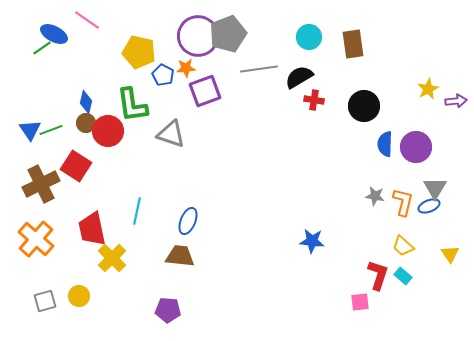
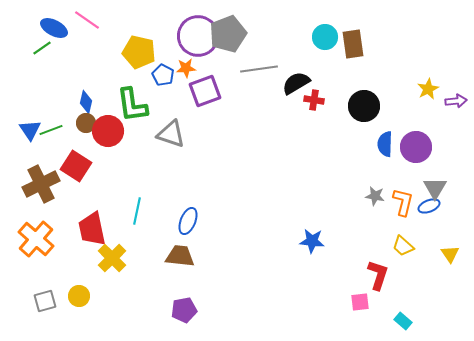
blue ellipse at (54, 34): moved 6 px up
cyan circle at (309, 37): moved 16 px right
black semicircle at (299, 77): moved 3 px left, 6 px down
cyan rectangle at (403, 276): moved 45 px down
purple pentagon at (168, 310): moved 16 px right; rotated 15 degrees counterclockwise
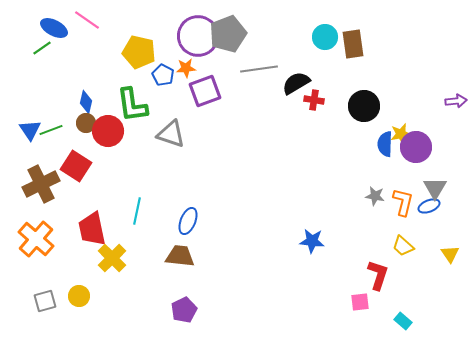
yellow star at (428, 89): moved 27 px left, 45 px down; rotated 15 degrees clockwise
purple pentagon at (184, 310): rotated 15 degrees counterclockwise
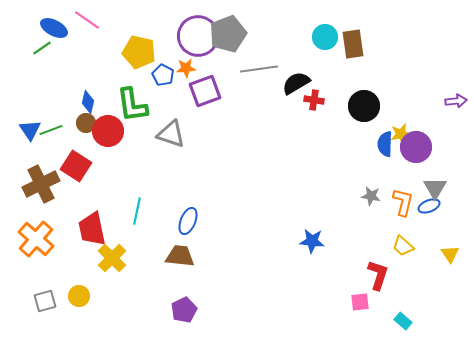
blue diamond at (86, 102): moved 2 px right
gray star at (375, 196): moved 4 px left
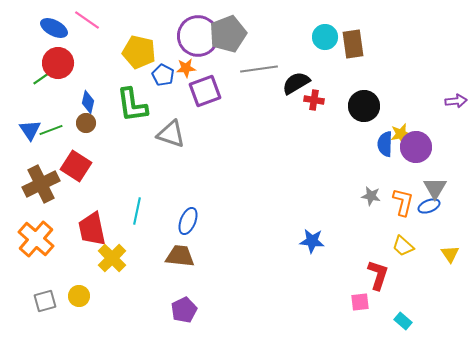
green line at (42, 48): moved 30 px down
red circle at (108, 131): moved 50 px left, 68 px up
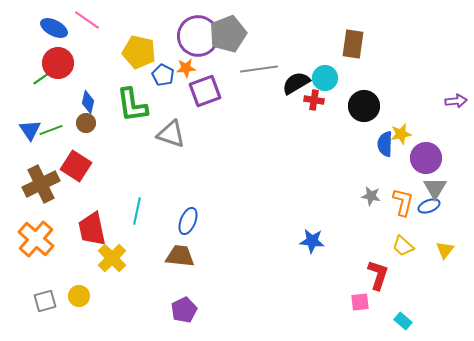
cyan circle at (325, 37): moved 41 px down
brown rectangle at (353, 44): rotated 16 degrees clockwise
purple circle at (416, 147): moved 10 px right, 11 px down
yellow triangle at (450, 254): moved 5 px left, 4 px up; rotated 12 degrees clockwise
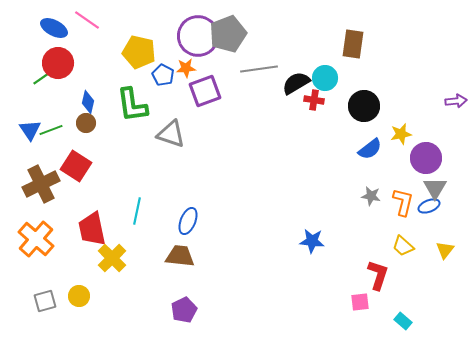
blue semicircle at (385, 144): moved 15 px left, 5 px down; rotated 130 degrees counterclockwise
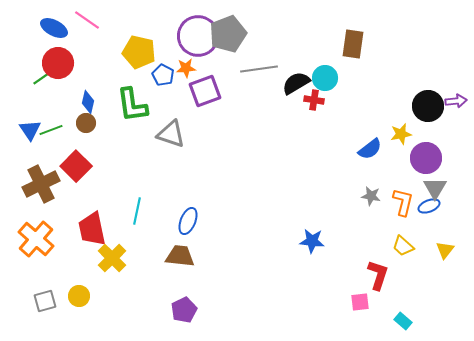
black circle at (364, 106): moved 64 px right
red square at (76, 166): rotated 12 degrees clockwise
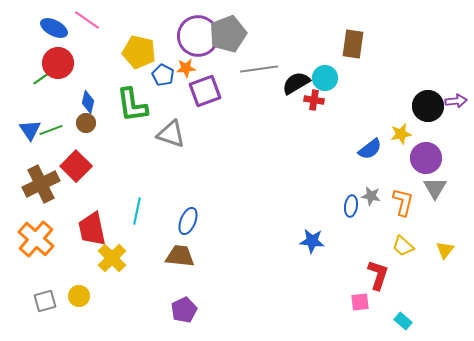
blue ellipse at (429, 206): moved 78 px left; rotated 60 degrees counterclockwise
